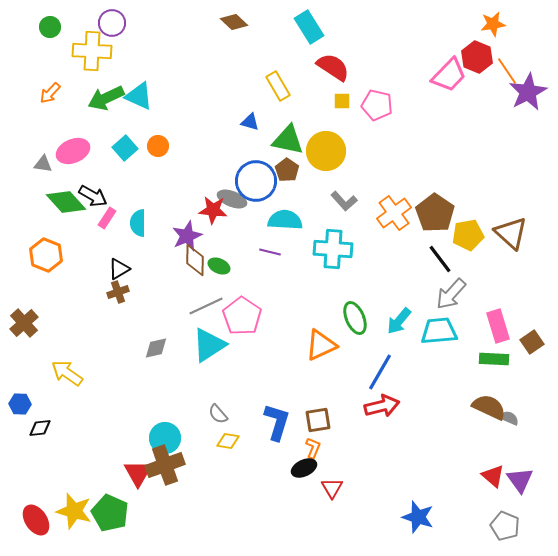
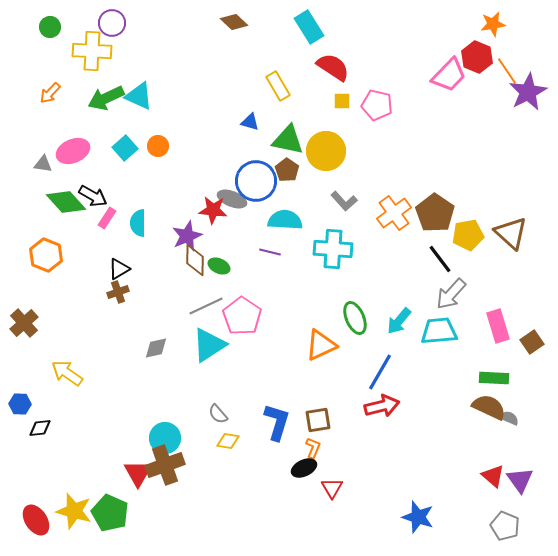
green rectangle at (494, 359): moved 19 px down
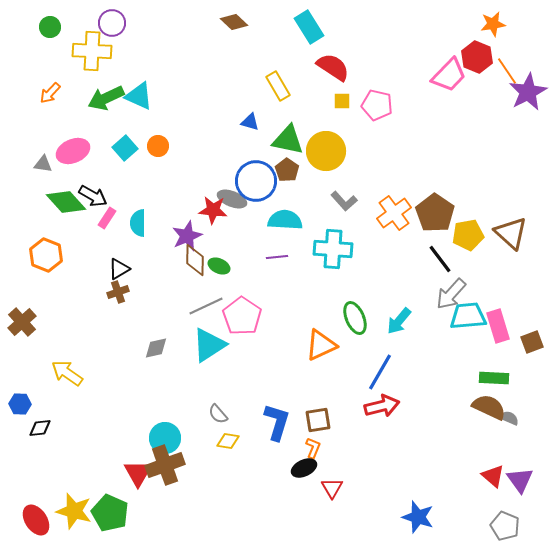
purple line at (270, 252): moved 7 px right, 5 px down; rotated 20 degrees counterclockwise
brown cross at (24, 323): moved 2 px left, 1 px up
cyan trapezoid at (439, 331): moved 29 px right, 15 px up
brown square at (532, 342): rotated 15 degrees clockwise
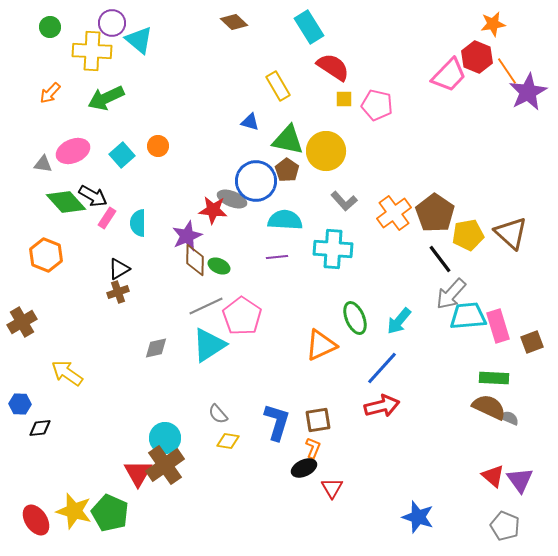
cyan triangle at (139, 96): moved 56 px up; rotated 16 degrees clockwise
yellow square at (342, 101): moved 2 px right, 2 px up
cyan square at (125, 148): moved 3 px left, 7 px down
brown cross at (22, 322): rotated 12 degrees clockwise
blue line at (380, 372): moved 2 px right, 4 px up; rotated 12 degrees clockwise
brown cross at (165, 465): rotated 15 degrees counterclockwise
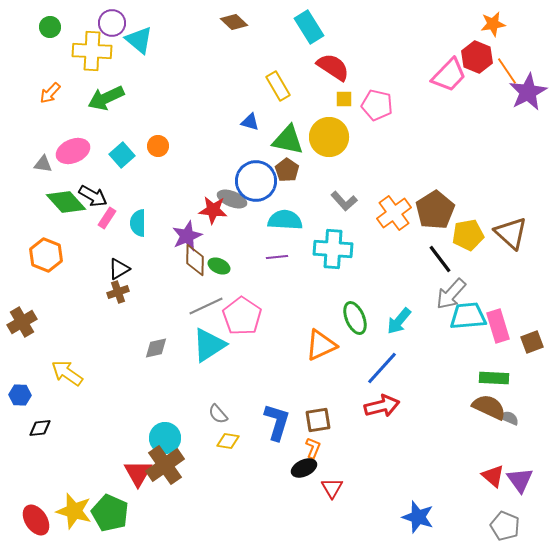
yellow circle at (326, 151): moved 3 px right, 14 px up
brown pentagon at (435, 213): moved 3 px up; rotated 6 degrees clockwise
blue hexagon at (20, 404): moved 9 px up
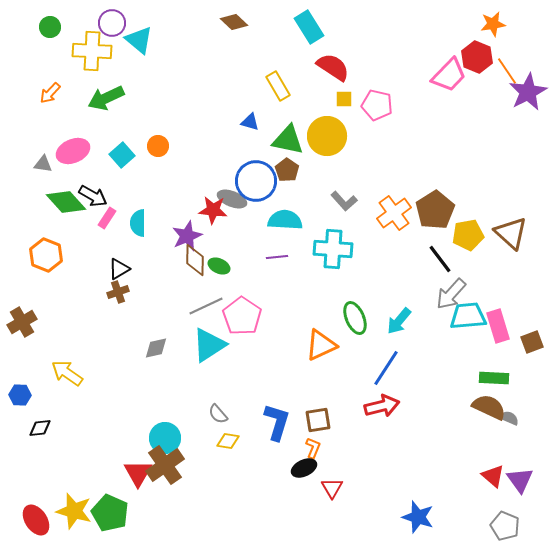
yellow circle at (329, 137): moved 2 px left, 1 px up
blue line at (382, 368): moved 4 px right; rotated 9 degrees counterclockwise
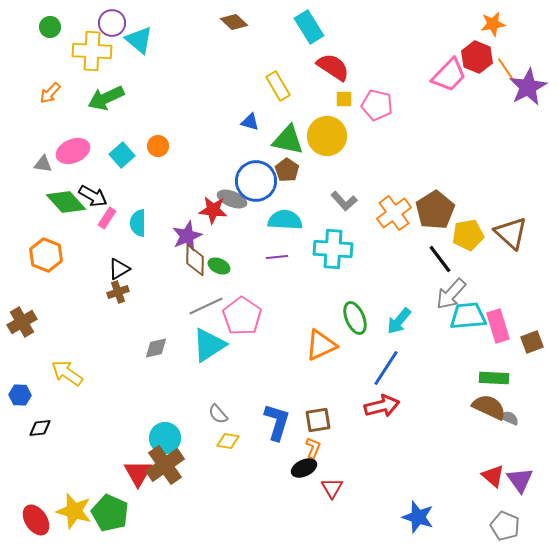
purple star at (528, 92): moved 5 px up
